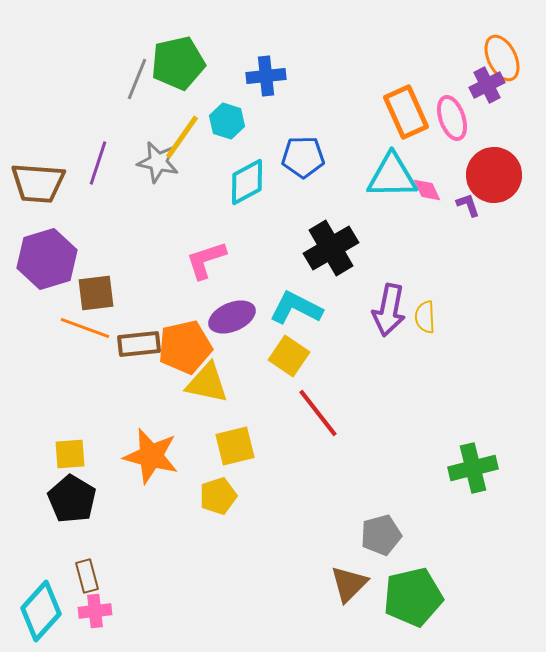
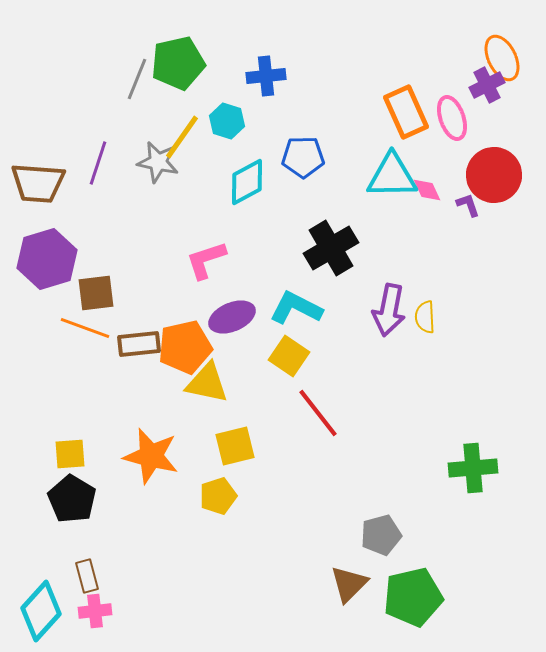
green cross at (473, 468): rotated 9 degrees clockwise
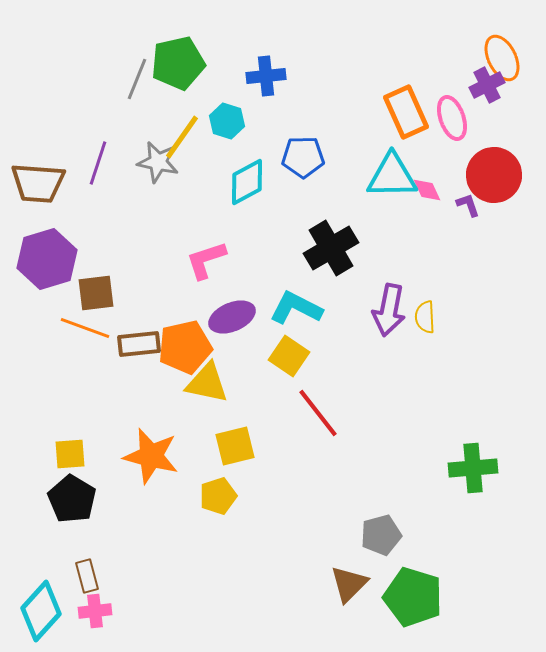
green pentagon at (413, 597): rotated 30 degrees clockwise
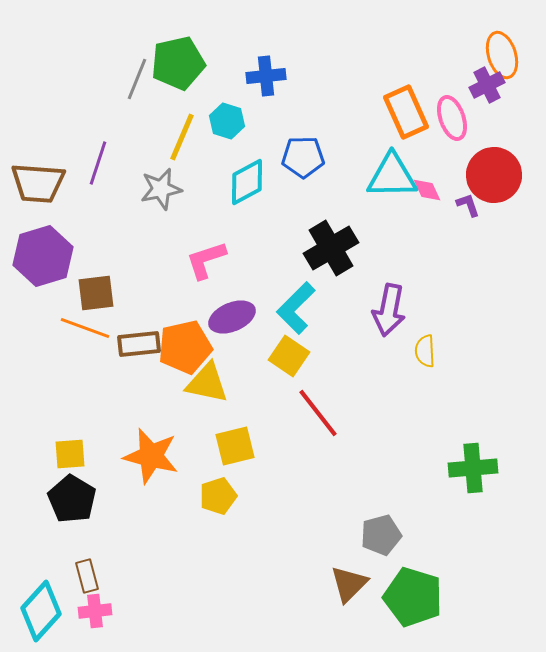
orange ellipse at (502, 58): moved 3 px up; rotated 9 degrees clockwise
yellow line at (182, 137): rotated 12 degrees counterclockwise
gray star at (158, 162): moved 3 px right, 27 px down; rotated 24 degrees counterclockwise
purple hexagon at (47, 259): moved 4 px left, 3 px up
cyan L-shape at (296, 308): rotated 72 degrees counterclockwise
yellow semicircle at (425, 317): moved 34 px down
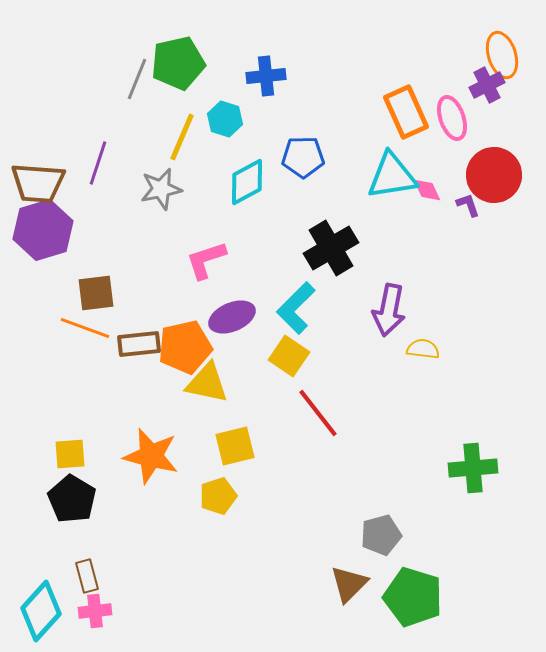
cyan hexagon at (227, 121): moved 2 px left, 2 px up
cyan triangle at (392, 176): rotated 8 degrees counterclockwise
purple hexagon at (43, 256): moved 26 px up
yellow semicircle at (425, 351): moved 2 px left, 2 px up; rotated 100 degrees clockwise
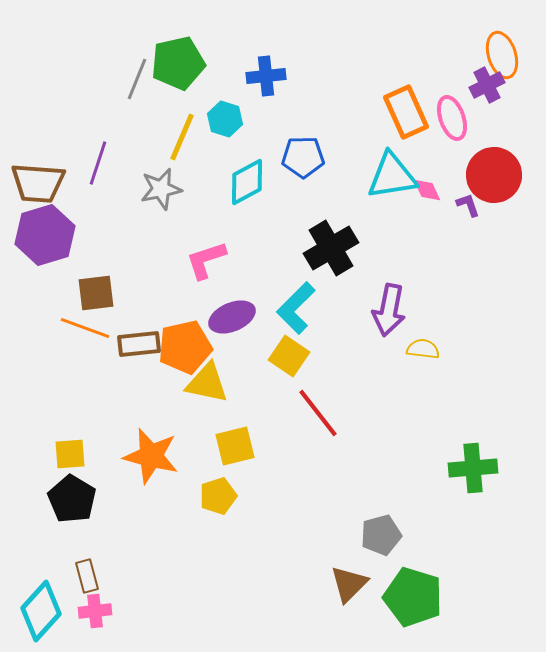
purple hexagon at (43, 230): moved 2 px right, 5 px down
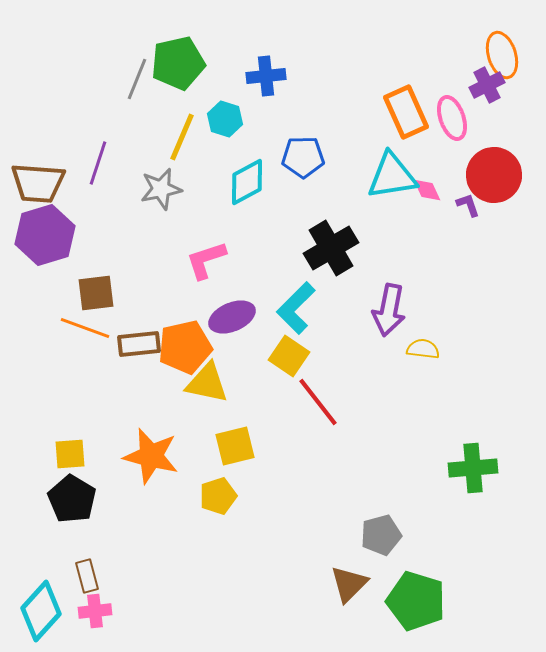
red line at (318, 413): moved 11 px up
green pentagon at (413, 597): moved 3 px right, 4 px down
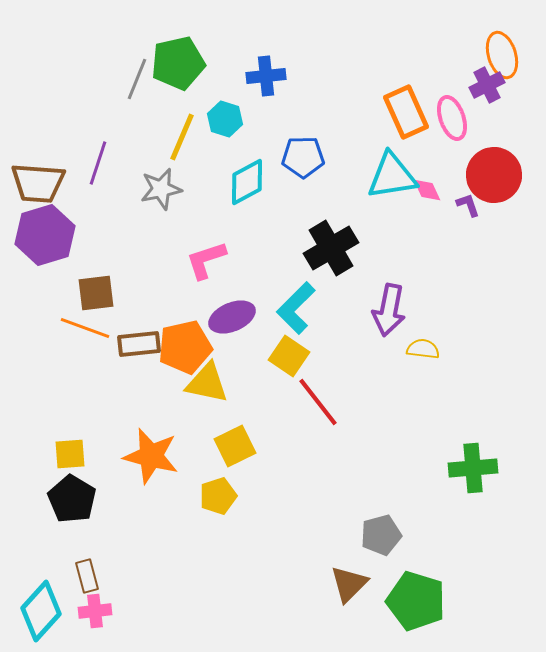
yellow square at (235, 446): rotated 12 degrees counterclockwise
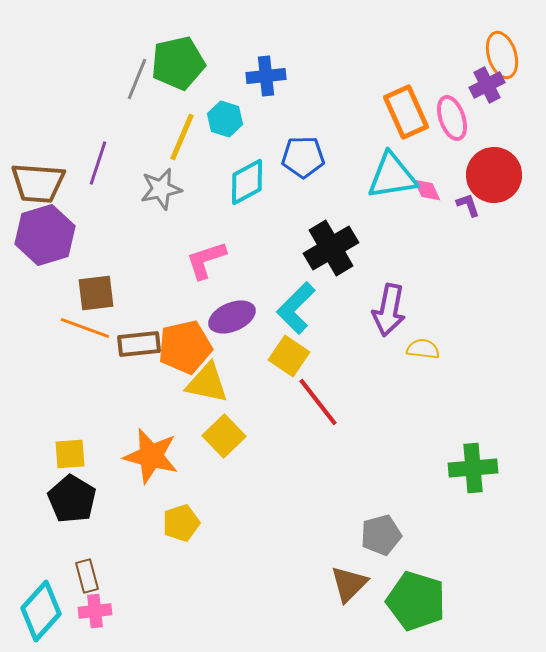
yellow square at (235, 446): moved 11 px left, 10 px up; rotated 18 degrees counterclockwise
yellow pentagon at (218, 496): moved 37 px left, 27 px down
